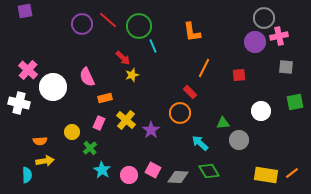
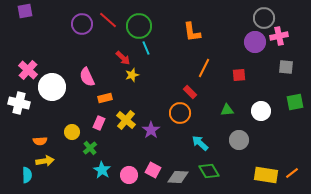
cyan line at (153, 46): moved 7 px left, 2 px down
white circle at (53, 87): moved 1 px left
green triangle at (223, 123): moved 4 px right, 13 px up
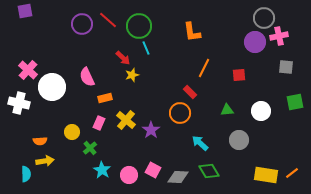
cyan semicircle at (27, 175): moved 1 px left, 1 px up
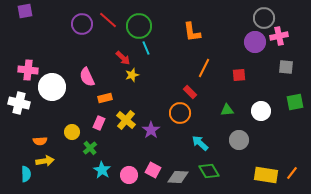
pink cross at (28, 70): rotated 36 degrees counterclockwise
orange line at (292, 173): rotated 16 degrees counterclockwise
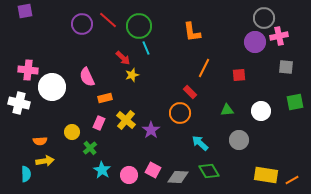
orange line at (292, 173): moved 7 px down; rotated 24 degrees clockwise
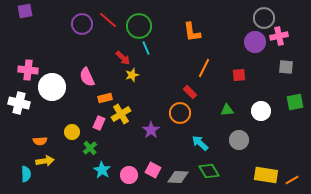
yellow cross at (126, 120): moved 5 px left, 6 px up; rotated 18 degrees clockwise
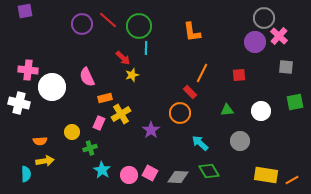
pink cross at (279, 36): rotated 36 degrees counterclockwise
cyan line at (146, 48): rotated 24 degrees clockwise
orange line at (204, 68): moved 2 px left, 5 px down
gray circle at (239, 140): moved 1 px right, 1 px down
green cross at (90, 148): rotated 24 degrees clockwise
pink square at (153, 170): moved 3 px left, 3 px down
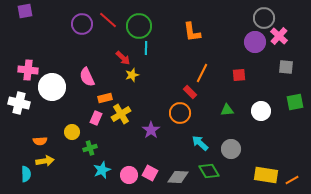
pink rectangle at (99, 123): moved 3 px left, 5 px up
gray circle at (240, 141): moved 9 px left, 8 px down
cyan star at (102, 170): rotated 18 degrees clockwise
